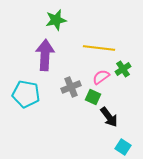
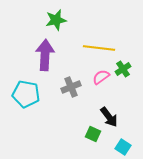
green square: moved 37 px down
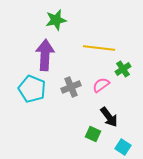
pink semicircle: moved 8 px down
cyan pentagon: moved 6 px right, 5 px up; rotated 12 degrees clockwise
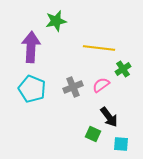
green star: moved 1 px down
purple arrow: moved 14 px left, 8 px up
gray cross: moved 2 px right
cyan square: moved 2 px left, 3 px up; rotated 28 degrees counterclockwise
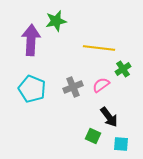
purple arrow: moved 7 px up
green square: moved 2 px down
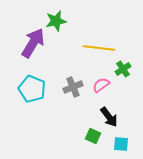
purple arrow: moved 2 px right, 3 px down; rotated 28 degrees clockwise
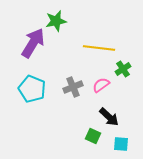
black arrow: rotated 10 degrees counterclockwise
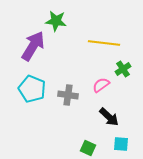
green star: rotated 20 degrees clockwise
purple arrow: moved 3 px down
yellow line: moved 5 px right, 5 px up
gray cross: moved 5 px left, 8 px down; rotated 30 degrees clockwise
green square: moved 5 px left, 12 px down
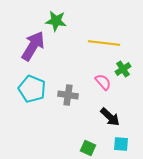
pink semicircle: moved 2 px right, 3 px up; rotated 84 degrees clockwise
black arrow: moved 1 px right
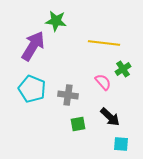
green square: moved 10 px left, 24 px up; rotated 35 degrees counterclockwise
